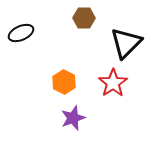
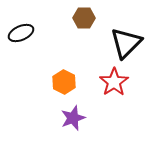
red star: moved 1 px right, 1 px up
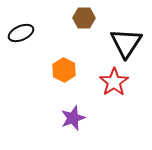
black triangle: rotated 12 degrees counterclockwise
orange hexagon: moved 12 px up
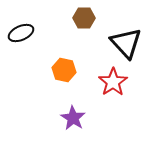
black triangle: rotated 16 degrees counterclockwise
orange hexagon: rotated 15 degrees counterclockwise
red star: moved 1 px left
purple star: rotated 20 degrees counterclockwise
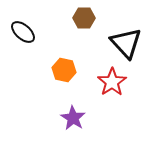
black ellipse: moved 2 px right, 1 px up; rotated 65 degrees clockwise
red star: moved 1 px left
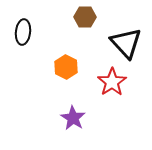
brown hexagon: moved 1 px right, 1 px up
black ellipse: rotated 55 degrees clockwise
orange hexagon: moved 2 px right, 3 px up; rotated 15 degrees clockwise
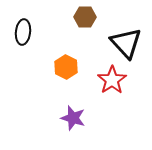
red star: moved 2 px up
purple star: rotated 15 degrees counterclockwise
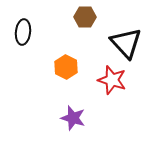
red star: rotated 20 degrees counterclockwise
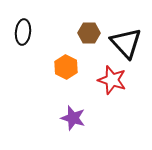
brown hexagon: moved 4 px right, 16 px down
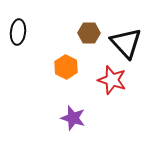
black ellipse: moved 5 px left
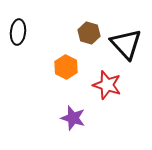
brown hexagon: rotated 15 degrees clockwise
black triangle: moved 1 px down
red star: moved 5 px left, 5 px down
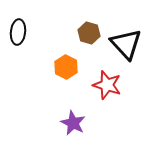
purple star: moved 5 px down; rotated 10 degrees clockwise
